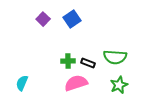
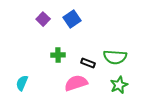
green cross: moved 10 px left, 6 px up
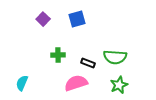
blue square: moved 5 px right; rotated 18 degrees clockwise
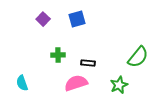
green semicircle: moved 23 px right; rotated 55 degrees counterclockwise
black rectangle: rotated 16 degrees counterclockwise
cyan semicircle: rotated 42 degrees counterclockwise
